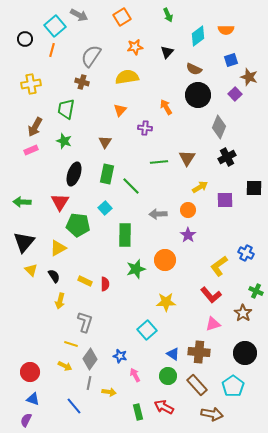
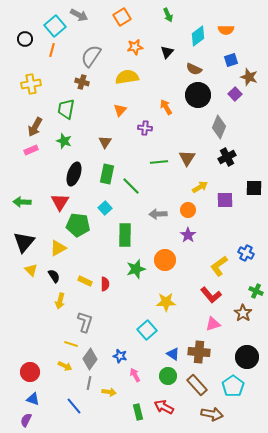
black circle at (245, 353): moved 2 px right, 4 px down
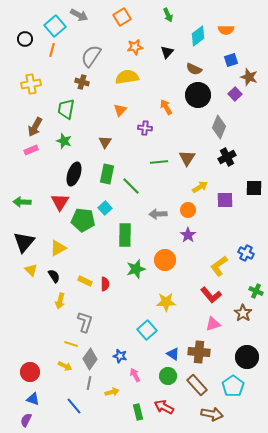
green pentagon at (78, 225): moved 5 px right, 5 px up
yellow arrow at (109, 392): moved 3 px right; rotated 24 degrees counterclockwise
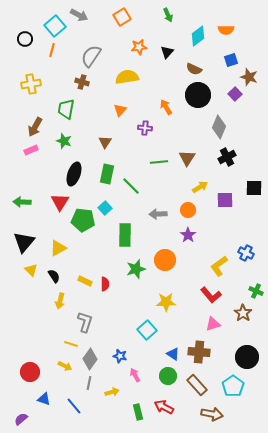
orange star at (135, 47): moved 4 px right
blue triangle at (33, 399): moved 11 px right
purple semicircle at (26, 420): moved 5 px left, 1 px up; rotated 24 degrees clockwise
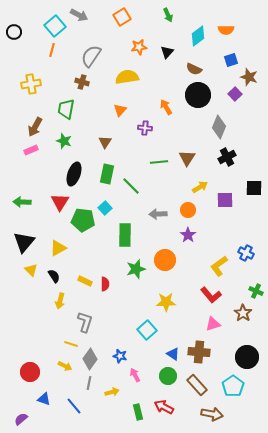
black circle at (25, 39): moved 11 px left, 7 px up
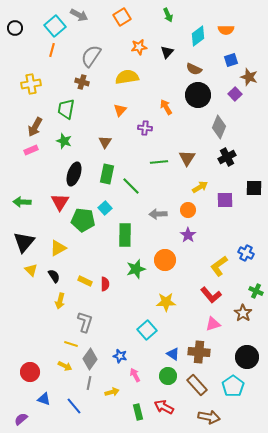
black circle at (14, 32): moved 1 px right, 4 px up
brown arrow at (212, 414): moved 3 px left, 3 px down
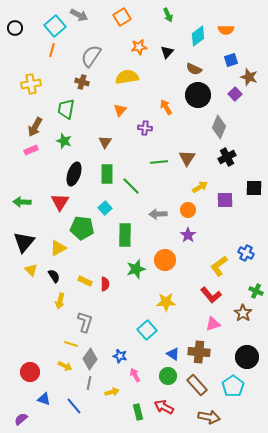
green rectangle at (107, 174): rotated 12 degrees counterclockwise
green pentagon at (83, 220): moved 1 px left, 8 px down
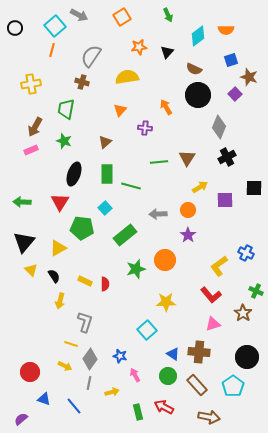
brown triangle at (105, 142): rotated 16 degrees clockwise
green line at (131, 186): rotated 30 degrees counterclockwise
green rectangle at (125, 235): rotated 50 degrees clockwise
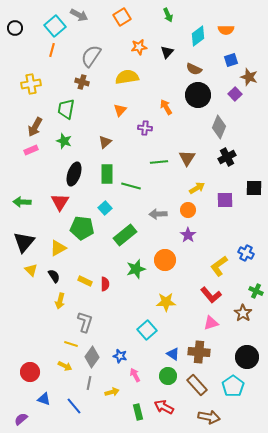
yellow arrow at (200, 187): moved 3 px left, 1 px down
pink triangle at (213, 324): moved 2 px left, 1 px up
gray diamond at (90, 359): moved 2 px right, 2 px up
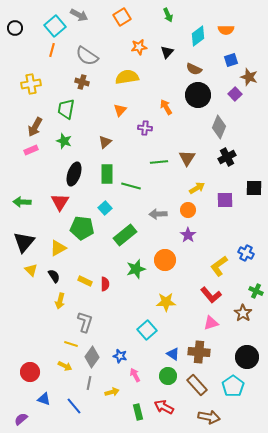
gray semicircle at (91, 56): moved 4 px left; rotated 90 degrees counterclockwise
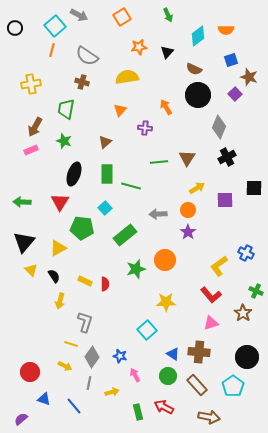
purple star at (188, 235): moved 3 px up
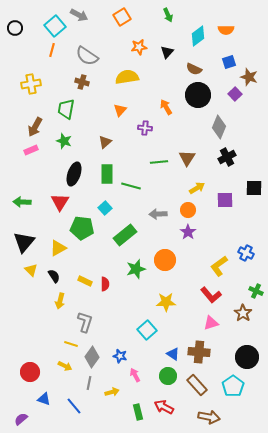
blue square at (231, 60): moved 2 px left, 2 px down
